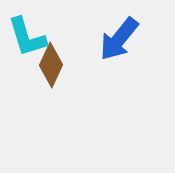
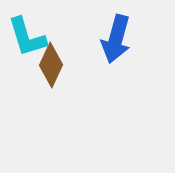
blue arrow: moved 3 px left; rotated 24 degrees counterclockwise
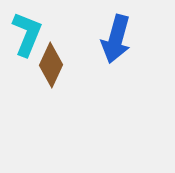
cyan L-shape: moved 3 px up; rotated 141 degrees counterclockwise
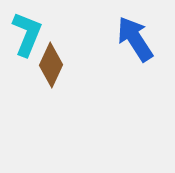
blue arrow: moved 19 px right; rotated 132 degrees clockwise
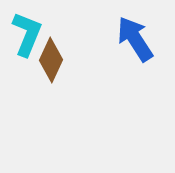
brown diamond: moved 5 px up
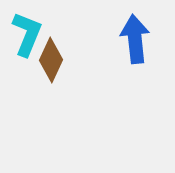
blue arrow: rotated 27 degrees clockwise
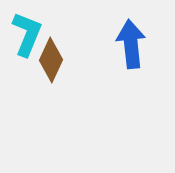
blue arrow: moved 4 px left, 5 px down
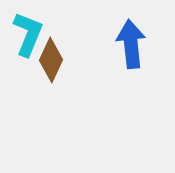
cyan L-shape: moved 1 px right
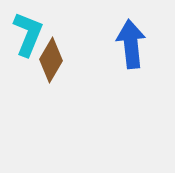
brown diamond: rotated 6 degrees clockwise
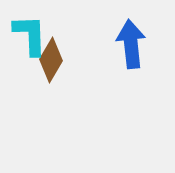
cyan L-shape: moved 2 px right, 1 px down; rotated 24 degrees counterclockwise
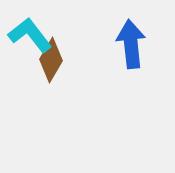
cyan L-shape: rotated 36 degrees counterclockwise
